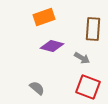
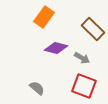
orange rectangle: rotated 35 degrees counterclockwise
brown rectangle: rotated 50 degrees counterclockwise
purple diamond: moved 4 px right, 2 px down
red square: moved 4 px left, 1 px up
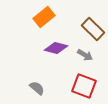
orange rectangle: rotated 15 degrees clockwise
gray arrow: moved 3 px right, 3 px up
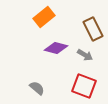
brown rectangle: rotated 20 degrees clockwise
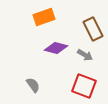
orange rectangle: rotated 20 degrees clockwise
gray semicircle: moved 4 px left, 3 px up; rotated 14 degrees clockwise
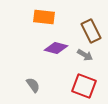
orange rectangle: rotated 25 degrees clockwise
brown rectangle: moved 2 px left, 2 px down
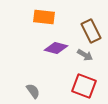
gray semicircle: moved 6 px down
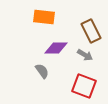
purple diamond: rotated 15 degrees counterclockwise
gray semicircle: moved 9 px right, 20 px up
